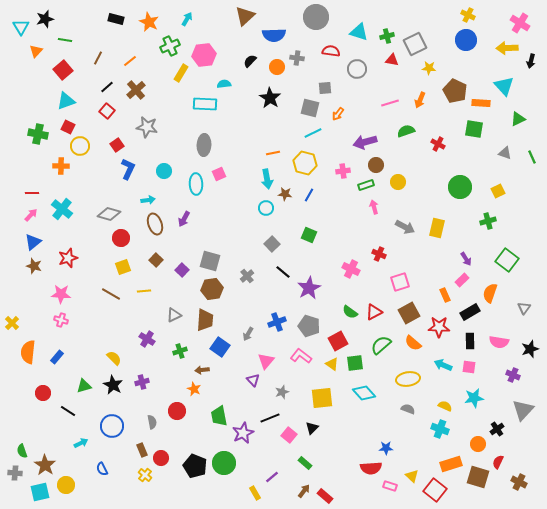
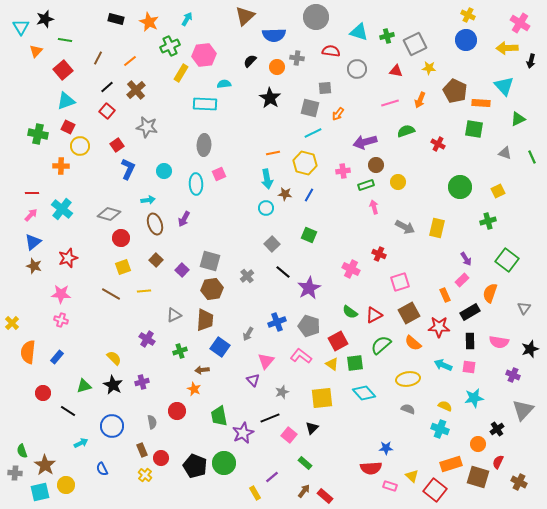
red triangle at (392, 60): moved 4 px right, 11 px down
red triangle at (374, 312): moved 3 px down
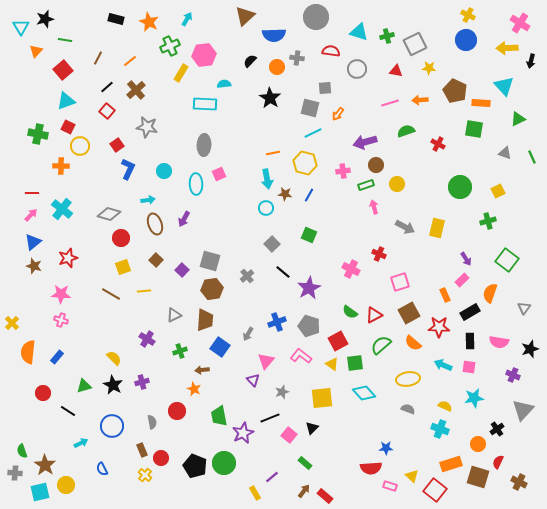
orange arrow at (420, 100): rotated 63 degrees clockwise
yellow circle at (398, 182): moved 1 px left, 2 px down
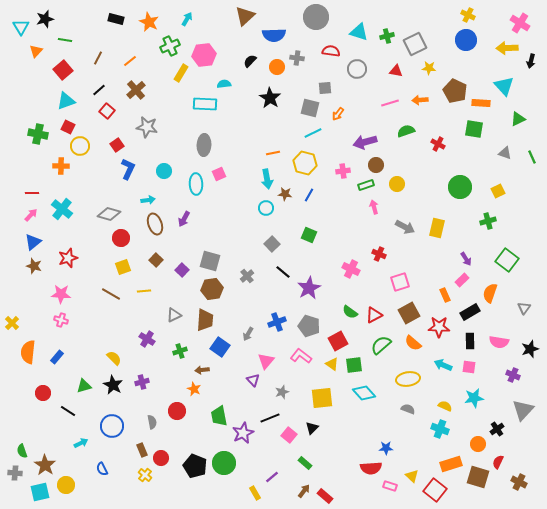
black line at (107, 87): moved 8 px left, 3 px down
green square at (355, 363): moved 1 px left, 2 px down
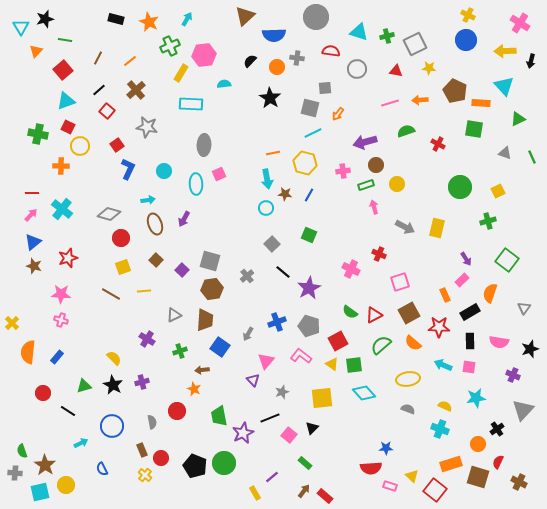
yellow arrow at (507, 48): moved 2 px left, 3 px down
cyan rectangle at (205, 104): moved 14 px left
cyan star at (474, 398): moved 2 px right
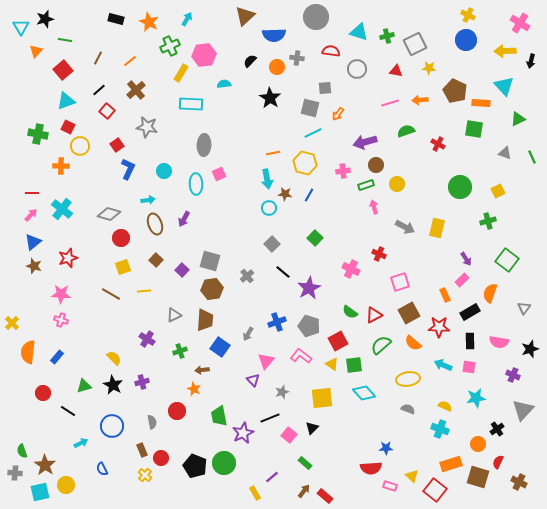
cyan circle at (266, 208): moved 3 px right
green square at (309, 235): moved 6 px right, 3 px down; rotated 21 degrees clockwise
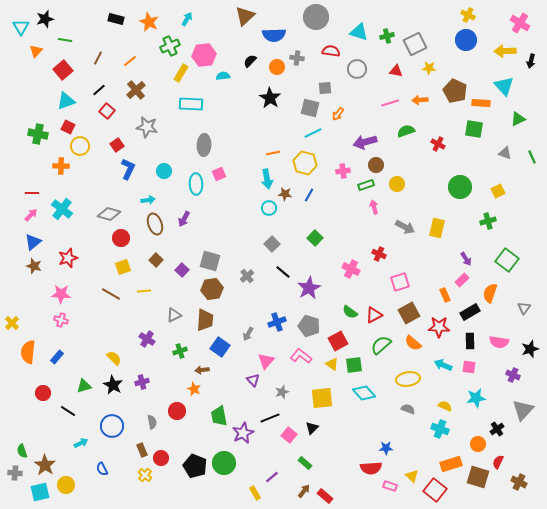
cyan semicircle at (224, 84): moved 1 px left, 8 px up
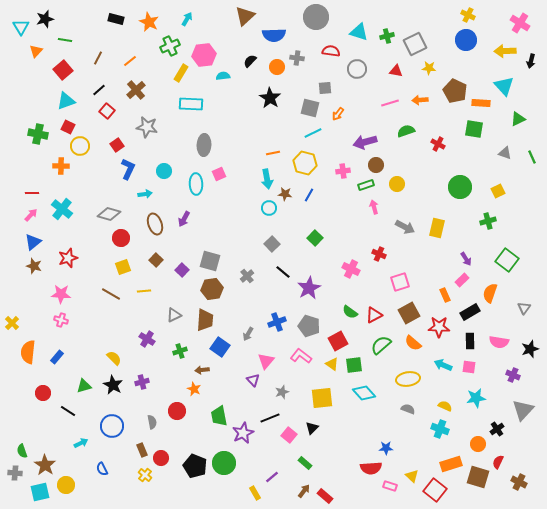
cyan arrow at (148, 200): moved 3 px left, 6 px up
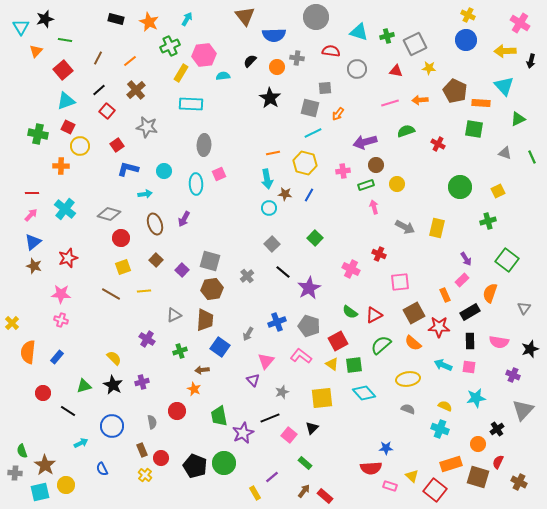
brown triangle at (245, 16): rotated 25 degrees counterclockwise
blue L-shape at (128, 169): rotated 100 degrees counterclockwise
cyan cross at (62, 209): moved 3 px right
pink square at (400, 282): rotated 12 degrees clockwise
brown square at (409, 313): moved 5 px right
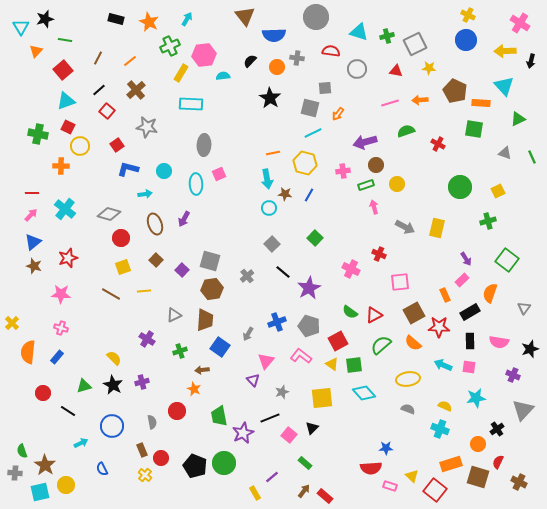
pink cross at (61, 320): moved 8 px down
